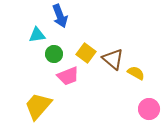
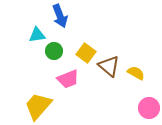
green circle: moved 3 px up
brown triangle: moved 4 px left, 7 px down
pink trapezoid: moved 3 px down
pink circle: moved 1 px up
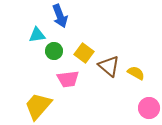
yellow square: moved 2 px left
pink trapezoid: rotated 15 degrees clockwise
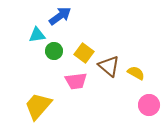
blue arrow: rotated 105 degrees counterclockwise
pink trapezoid: moved 8 px right, 2 px down
pink circle: moved 3 px up
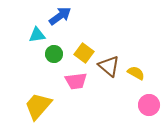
green circle: moved 3 px down
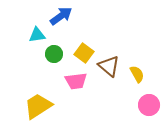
blue arrow: moved 1 px right
yellow semicircle: moved 1 px right, 1 px down; rotated 30 degrees clockwise
yellow trapezoid: rotated 16 degrees clockwise
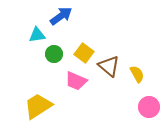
pink trapezoid: rotated 30 degrees clockwise
pink circle: moved 2 px down
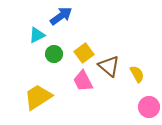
cyan triangle: rotated 18 degrees counterclockwise
yellow square: rotated 18 degrees clockwise
pink trapezoid: moved 7 px right; rotated 40 degrees clockwise
yellow trapezoid: moved 9 px up
